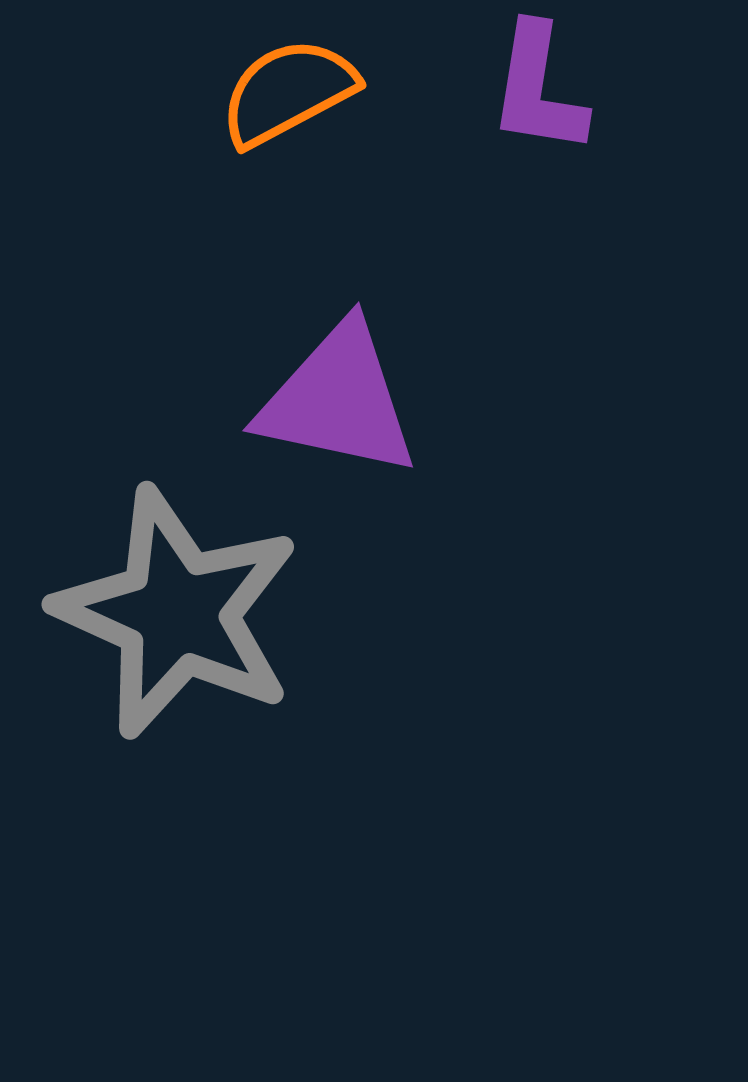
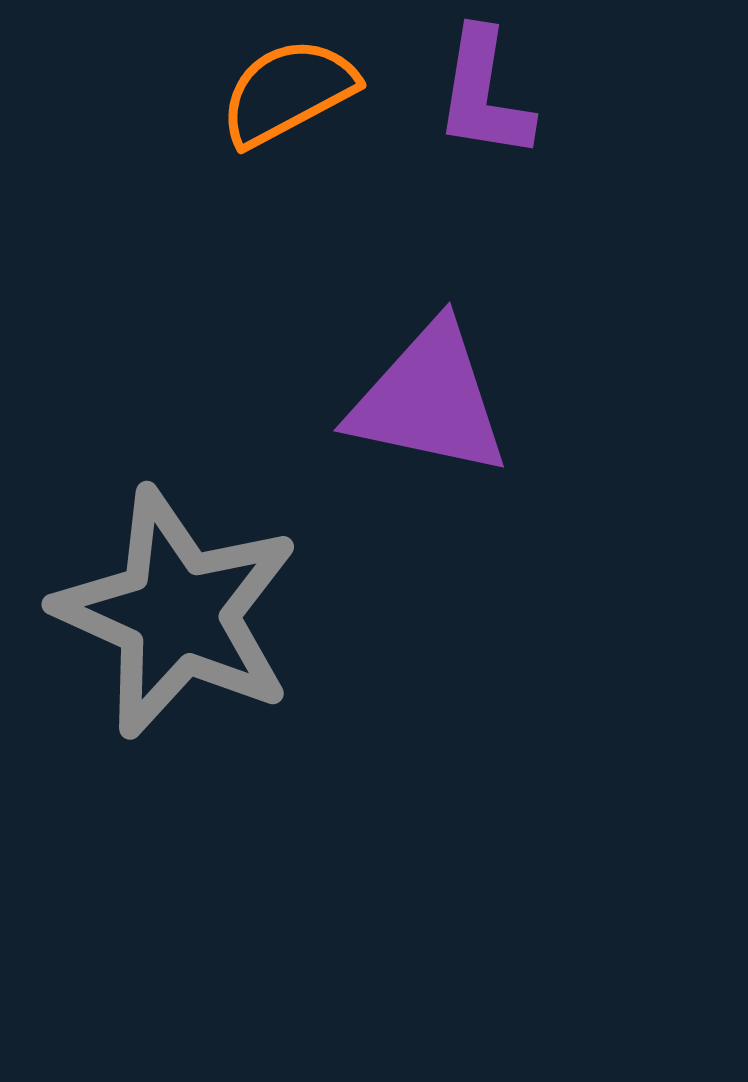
purple L-shape: moved 54 px left, 5 px down
purple triangle: moved 91 px right
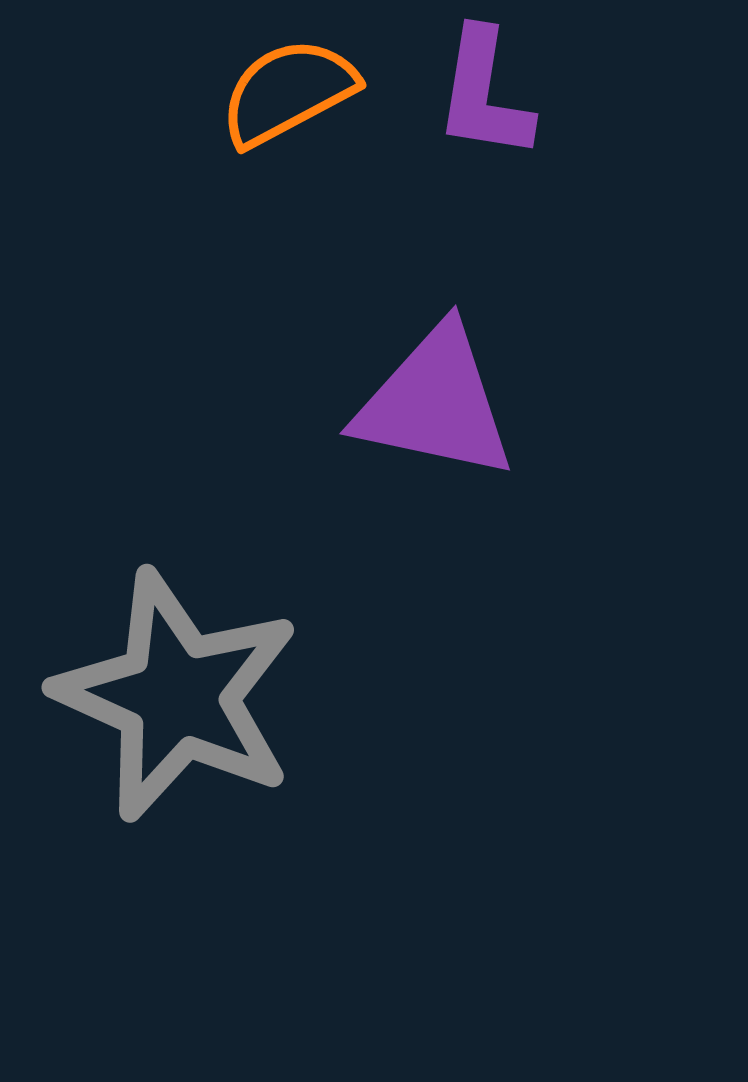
purple triangle: moved 6 px right, 3 px down
gray star: moved 83 px down
